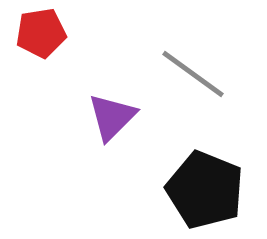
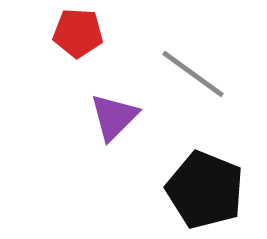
red pentagon: moved 37 px right; rotated 12 degrees clockwise
purple triangle: moved 2 px right
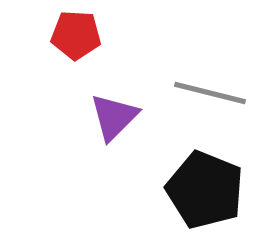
red pentagon: moved 2 px left, 2 px down
gray line: moved 17 px right, 19 px down; rotated 22 degrees counterclockwise
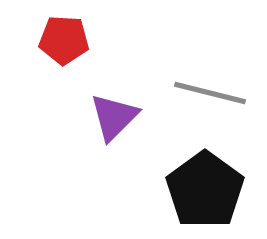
red pentagon: moved 12 px left, 5 px down
black pentagon: rotated 14 degrees clockwise
